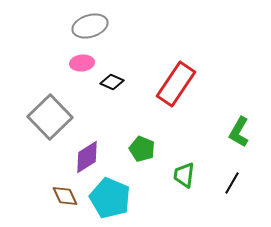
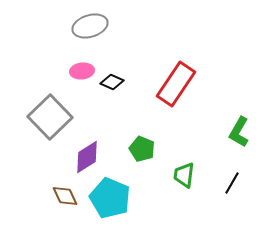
pink ellipse: moved 8 px down
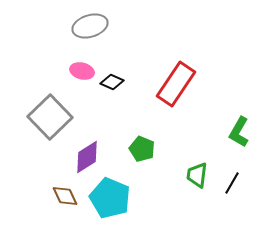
pink ellipse: rotated 20 degrees clockwise
green trapezoid: moved 13 px right
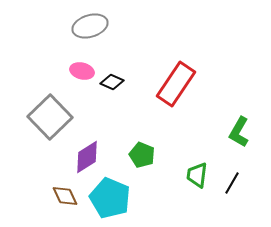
green pentagon: moved 6 px down
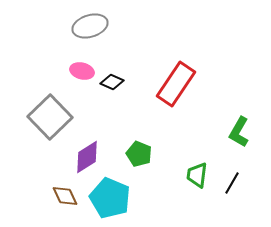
green pentagon: moved 3 px left, 1 px up
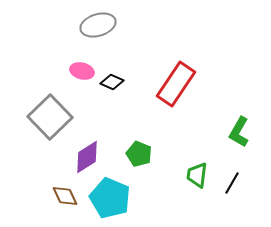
gray ellipse: moved 8 px right, 1 px up
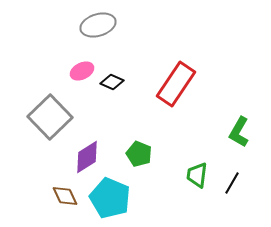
pink ellipse: rotated 40 degrees counterclockwise
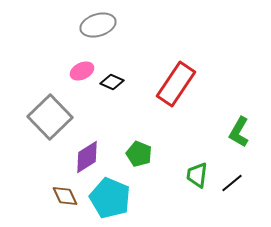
black line: rotated 20 degrees clockwise
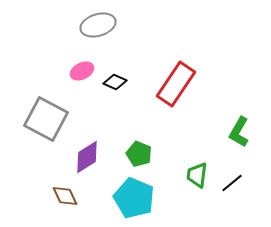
black diamond: moved 3 px right
gray square: moved 4 px left, 2 px down; rotated 18 degrees counterclockwise
cyan pentagon: moved 24 px right
